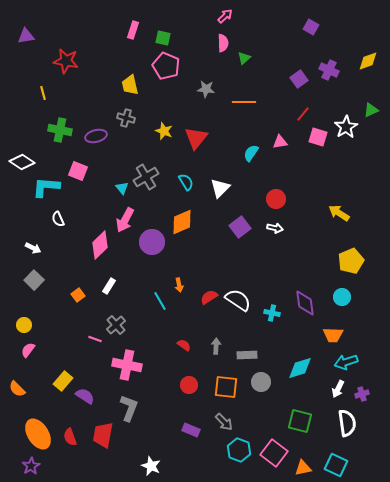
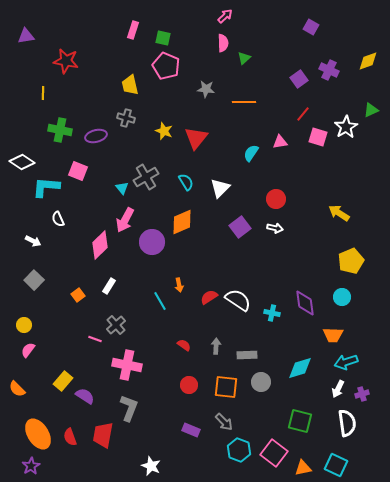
yellow line at (43, 93): rotated 16 degrees clockwise
white arrow at (33, 248): moved 7 px up
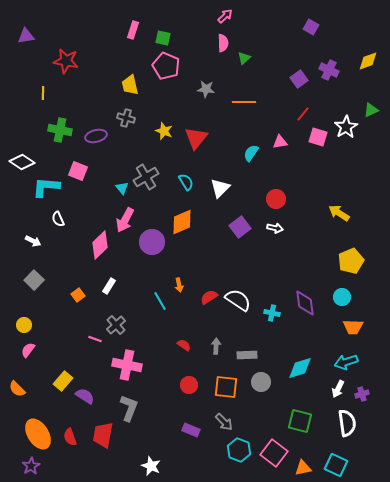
orange trapezoid at (333, 335): moved 20 px right, 8 px up
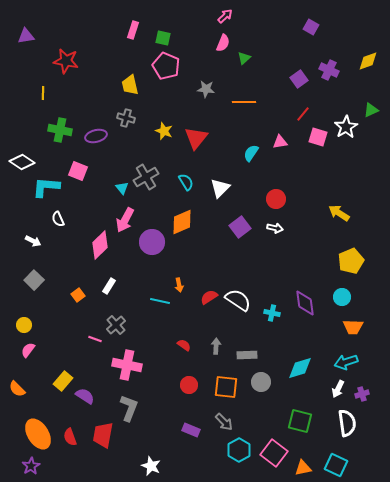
pink semicircle at (223, 43): rotated 24 degrees clockwise
cyan line at (160, 301): rotated 48 degrees counterclockwise
cyan hexagon at (239, 450): rotated 10 degrees clockwise
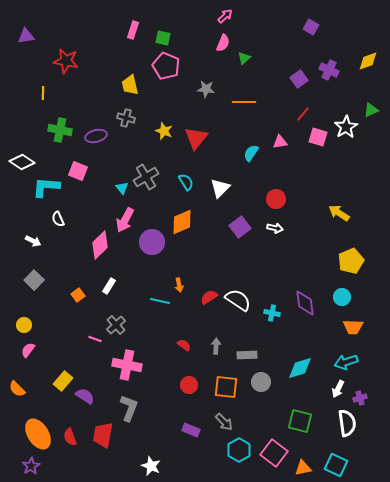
purple cross at (362, 394): moved 2 px left, 4 px down
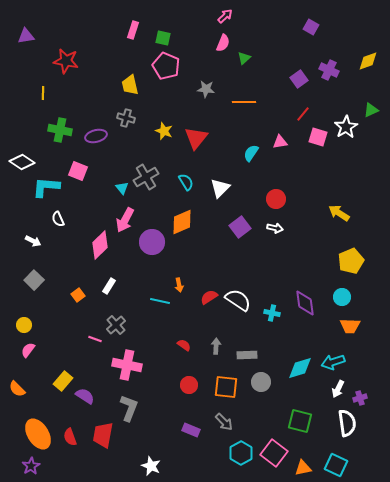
orange trapezoid at (353, 327): moved 3 px left, 1 px up
cyan arrow at (346, 362): moved 13 px left
cyan hexagon at (239, 450): moved 2 px right, 3 px down
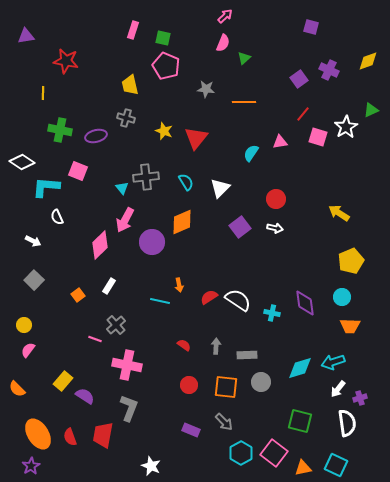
purple square at (311, 27): rotated 14 degrees counterclockwise
gray cross at (146, 177): rotated 25 degrees clockwise
white semicircle at (58, 219): moved 1 px left, 2 px up
white arrow at (338, 389): rotated 12 degrees clockwise
